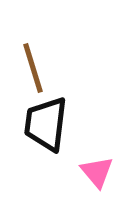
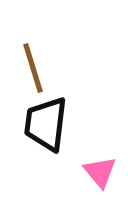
pink triangle: moved 3 px right
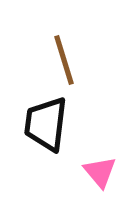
brown line: moved 31 px right, 8 px up
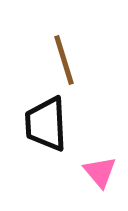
black trapezoid: rotated 10 degrees counterclockwise
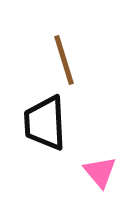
black trapezoid: moved 1 px left, 1 px up
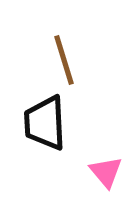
pink triangle: moved 6 px right
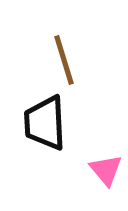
pink triangle: moved 2 px up
